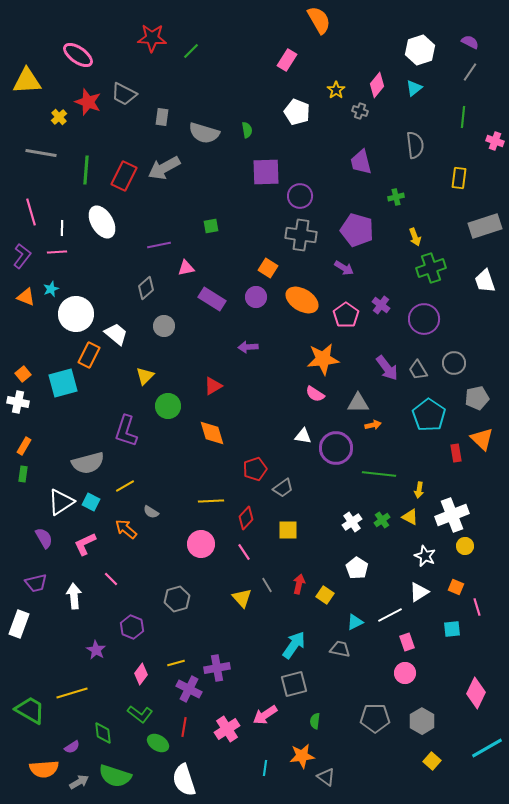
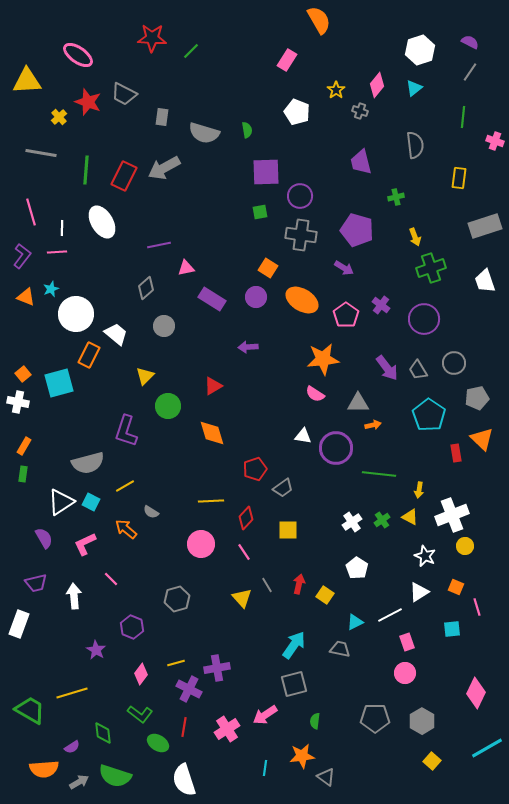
green square at (211, 226): moved 49 px right, 14 px up
cyan square at (63, 383): moved 4 px left
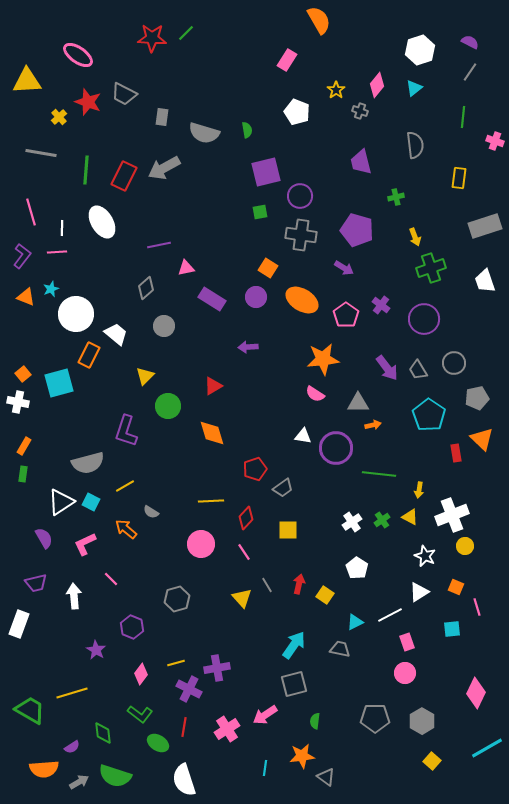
green line at (191, 51): moved 5 px left, 18 px up
purple square at (266, 172): rotated 12 degrees counterclockwise
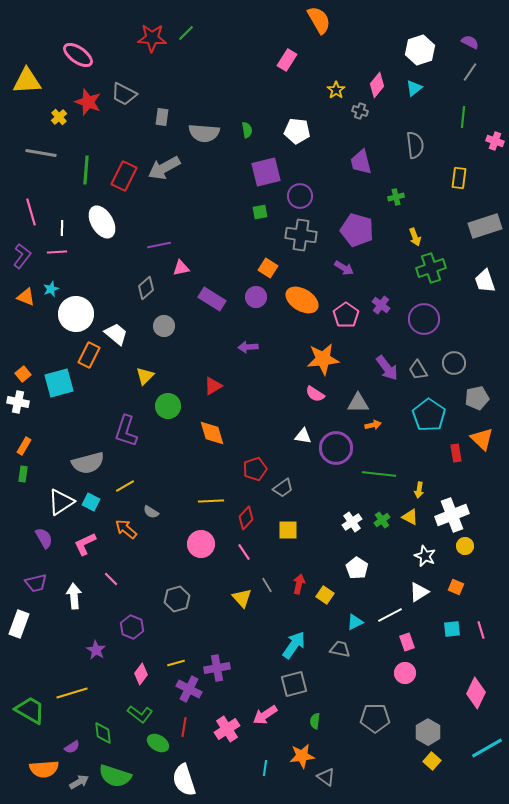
white pentagon at (297, 112): moved 19 px down; rotated 15 degrees counterclockwise
gray semicircle at (204, 133): rotated 12 degrees counterclockwise
pink triangle at (186, 268): moved 5 px left
pink line at (477, 607): moved 4 px right, 23 px down
gray hexagon at (422, 721): moved 6 px right, 11 px down
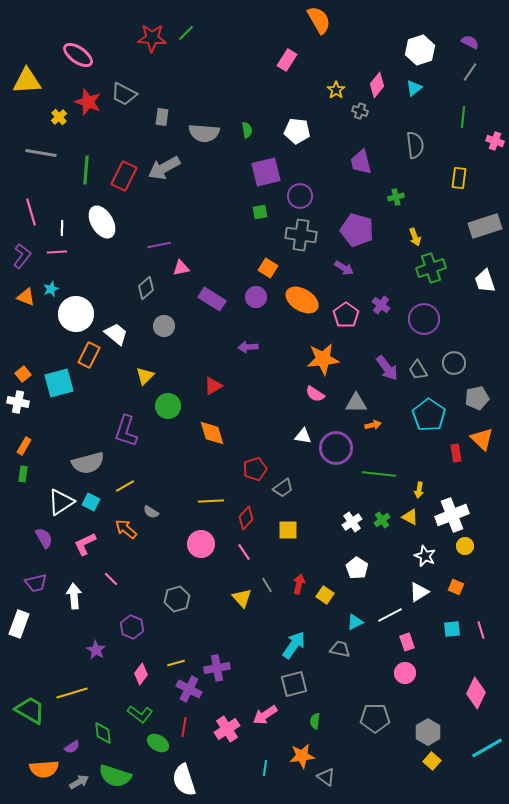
gray triangle at (358, 403): moved 2 px left
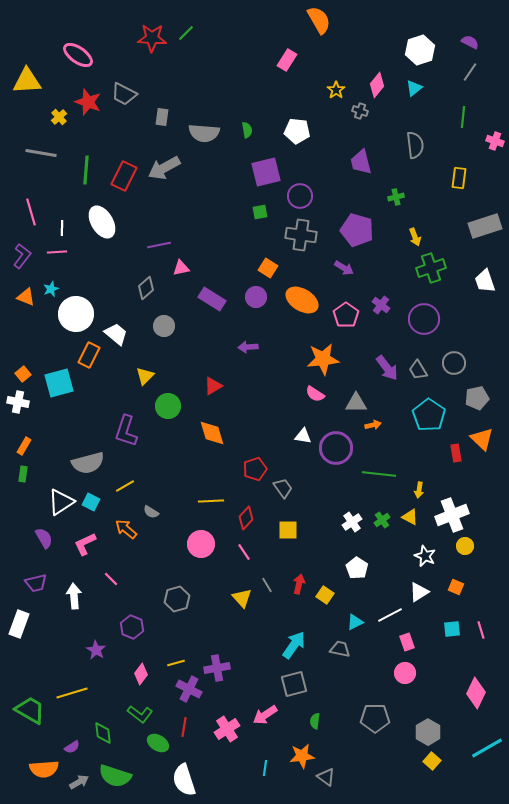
gray trapezoid at (283, 488): rotated 90 degrees counterclockwise
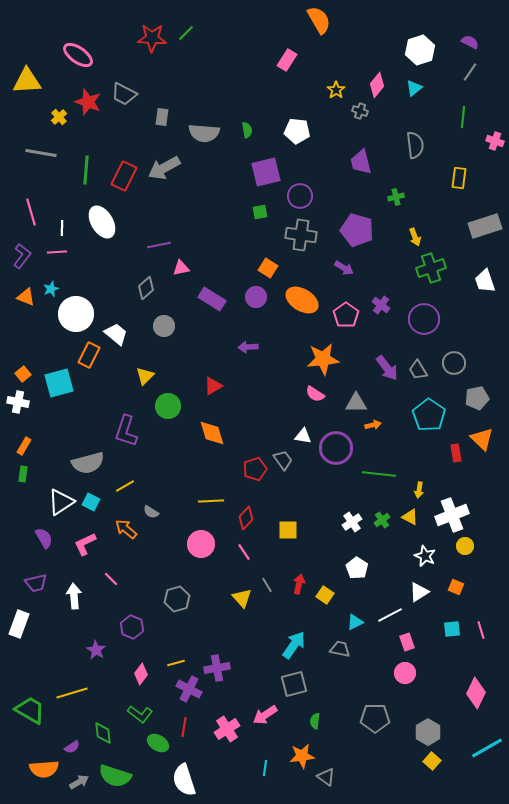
gray trapezoid at (283, 488): moved 28 px up
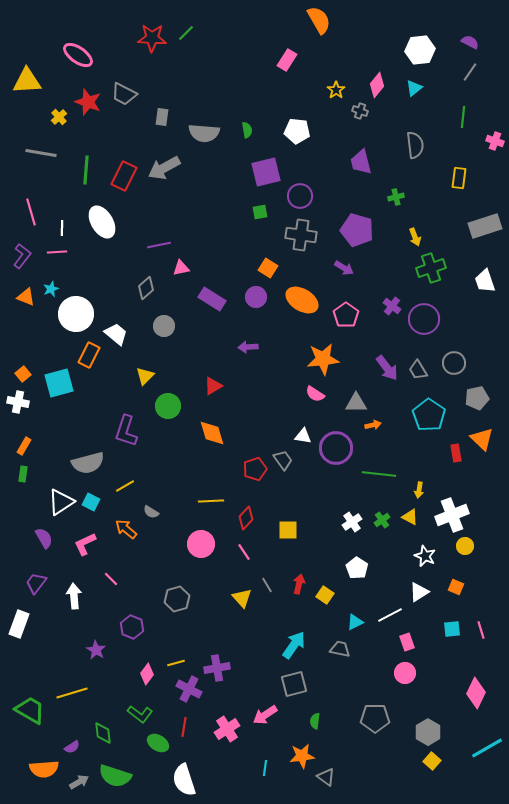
white hexagon at (420, 50): rotated 12 degrees clockwise
purple cross at (381, 305): moved 11 px right, 1 px down
purple trapezoid at (36, 583): rotated 140 degrees clockwise
pink diamond at (141, 674): moved 6 px right
